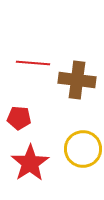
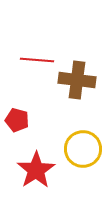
red line: moved 4 px right, 3 px up
red pentagon: moved 2 px left, 2 px down; rotated 10 degrees clockwise
red star: moved 6 px right, 7 px down
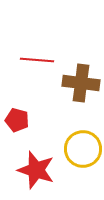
brown cross: moved 4 px right, 3 px down
red star: rotated 21 degrees counterclockwise
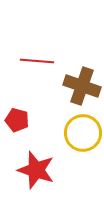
red line: moved 1 px down
brown cross: moved 1 px right, 3 px down; rotated 12 degrees clockwise
yellow circle: moved 16 px up
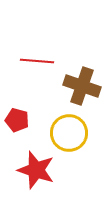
yellow circle: moved 14 px left
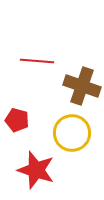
yellow circle: moved 3 px right
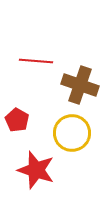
red line: moved 1 px left
brown cross: moved 2 px left, 1 px up
red pentagon: rotated 15 degrees clockwise
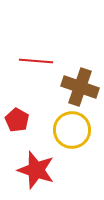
brown cross: moved 2 px down
yellow circle: moved 3 px up
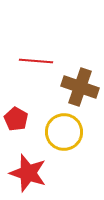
red pentagon: moved 1 px left, 1 px up
yellow circle: moved 8 px left, 2 px down
red star: moved 8 px left, 3 px down
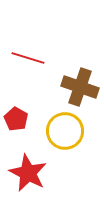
red line: moved 8 px left, 3 px up; rotated 12 degrees clockwise
yellow circle: moved 1 px right, 1 px up
red star: rotated 9 degrees clockwise
